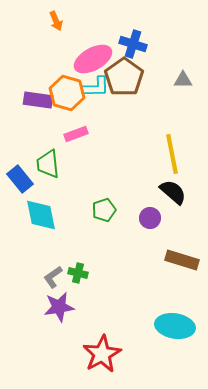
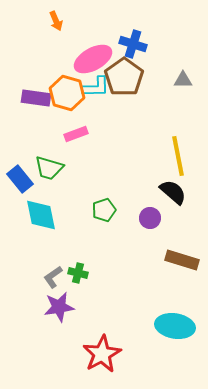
purple rectangle: moved 2 px left, 2 px up
yellow line: moved 6 px right, 2 px down
green trapezoid: moved 1 px right, 4 px down; rotated 68 degrees counterclockwise
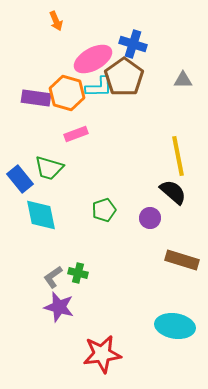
cyan L-shape: moved 3 px right
purple star: rotated 24 degrees clockwise
red star: rotated 21 degrees clockwise
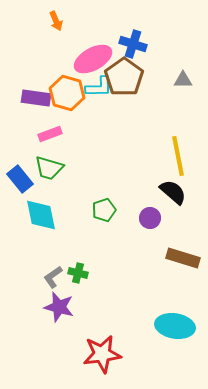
pink rectangle: moved 26 px left
brown rectangle: moved 1 px right, 2 px up
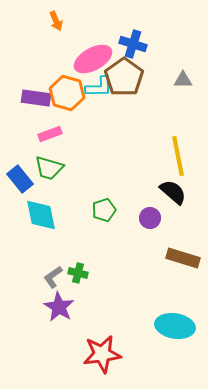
purple star: rotated 16 degrees clockwise
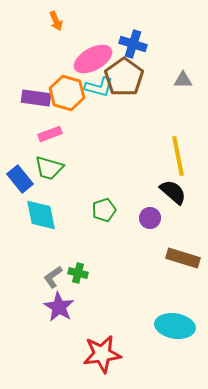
cyan L-shape: rotated 16 degrees clockwise
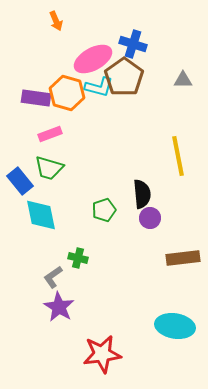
blue rectangle: moved 2 px down
black semicircle: moved 31 px left, 2 px down; rotated 44 degrees clockwise
brown rectangle: rotated 24 degrees counterclockwise
green cross: moved 15 px up
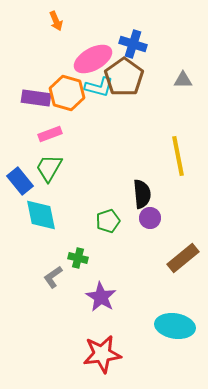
green trapezoid: rotated 104 degrees clockwise
green pentagon: moved 4 px right, 11 px down
brown rectangle: rotated 32 degrees counterclockwise
purple star: moved 42 px right, 10 px up
